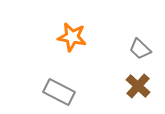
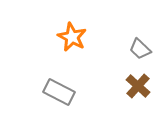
orange star: rotated 16 degrees clockwise
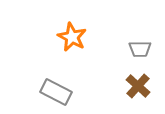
gray trapezoid: rotated 45 degrees counterclockwise
gray rectangle: moved 3 px left
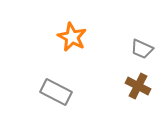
gray trapezoid: moved 2 px right; rotated 25 degrees clockwise
brown cross: rotated 15 degrees counterclockwise
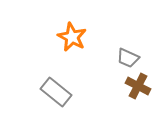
gray trapezoid: moved 14 px left, 9 px down
gray rectangle: rotated 12 degrees clockwise
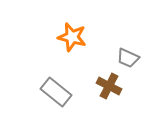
orange star: rotated 12 degrees counterclockwise
brown cross: moved 29 px left
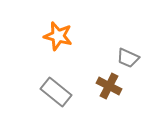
orange star: moved 14 px left, 1 px up
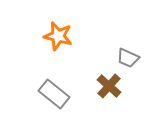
brown cross: rotated 15 degrees clockwise
gray rectangle: moved 2 px left, 2 px down
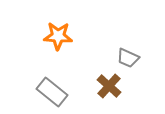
orange star: rotated 12 degrees counterclockwise
gray rectangle: moved 2 px left, 2 px up
